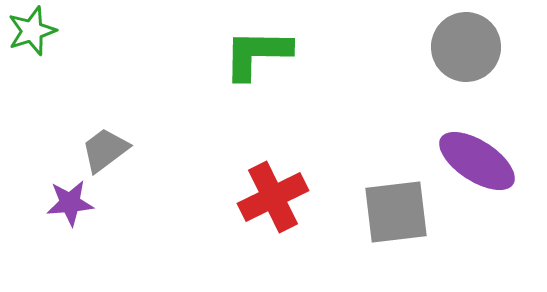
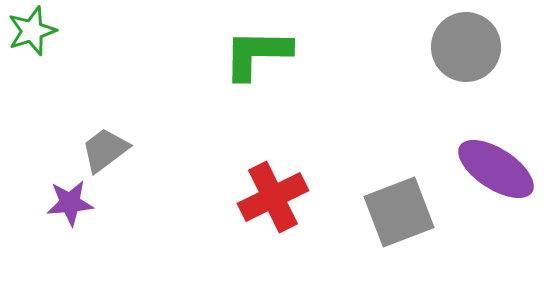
purple ellipse: moved 19 px right, 8 px down
gray square: moved 3 px right; rotated 14 degrees counterclockwise
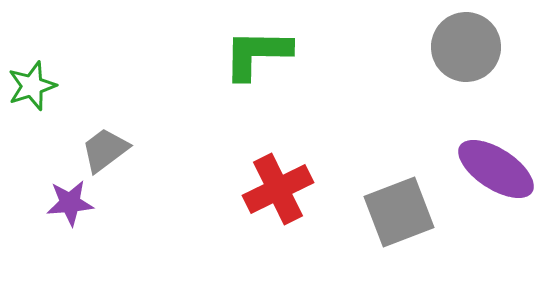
green star: moved 55 px down
red cross: moved 5 px right, 8 px up
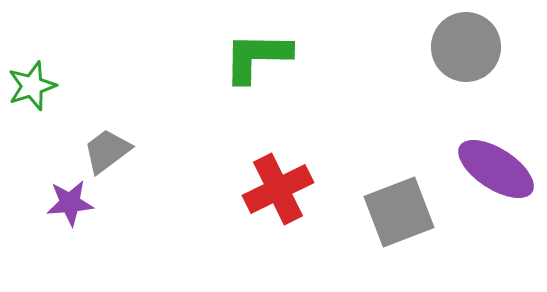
green L-shape: moved 3 px down
gray trapezoid: moved 2 px right, 1 px down
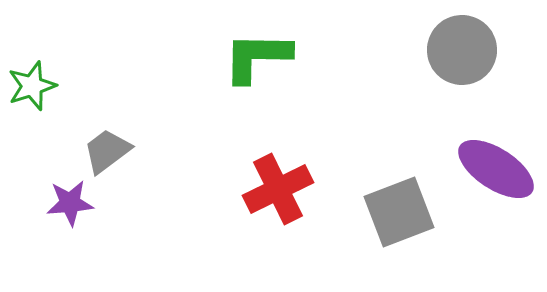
gray circle: moved 4 px left, 3 px down
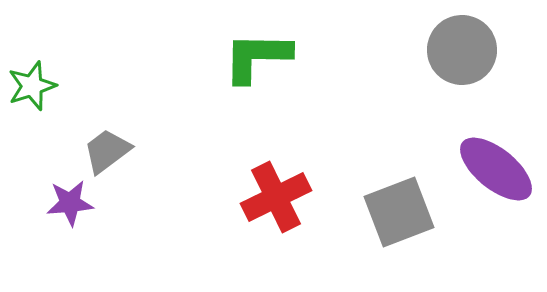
purple ellipse: rotated 6 degrees clockwise
red cross: moved 2 px left, 8 px down
